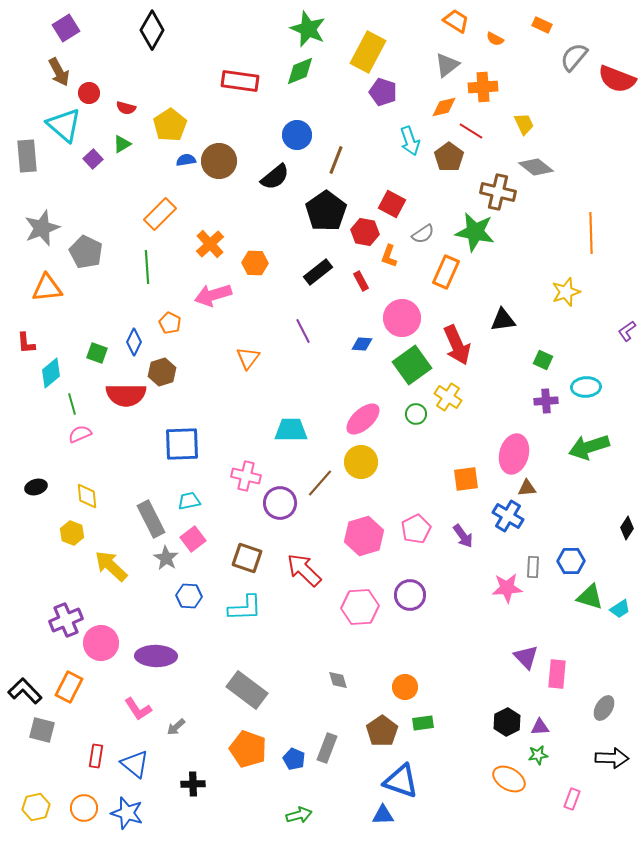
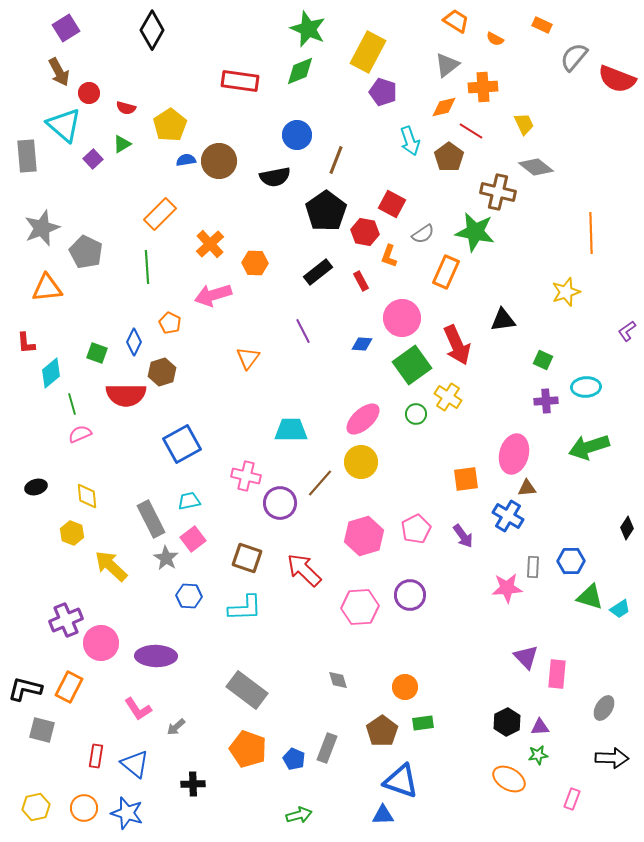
black semicircle at (275, 177): rotated 28 degrees clockwise
blue square at (182, 444): rotated 27 degrees counterclockwise
black L-shape at (25, 691): moved 2 px up; rotated 32 degrees counterclockwise
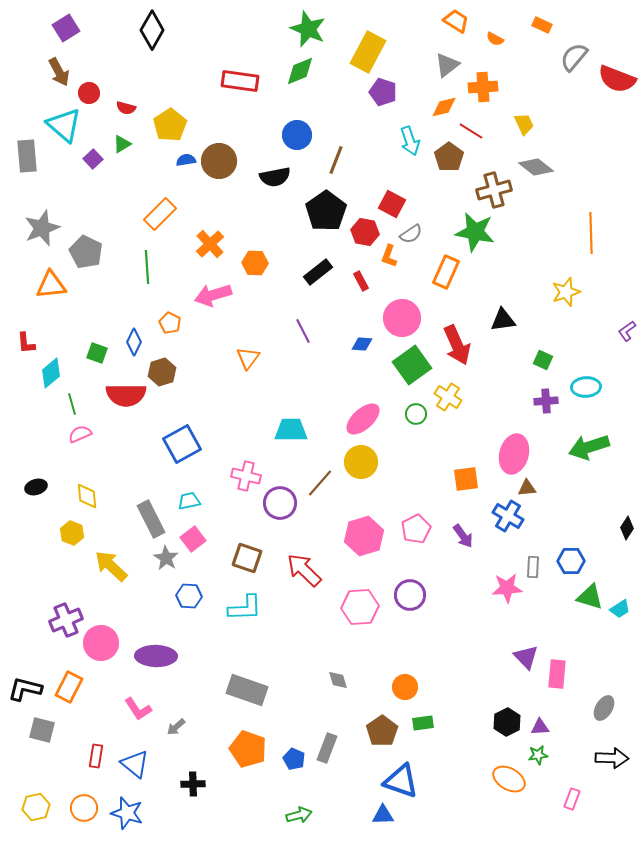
brown cross at (498, 192): moved 4 px left, 2 px up; rotated 28 degrees counterclockwise
gray semicircle at (423, 234): moved 12 px left
orange triangle at (47, 288): moved 4 px right, 3 px up
gray rectangle at (247, 690): rotated 18 degrees counterclockwise
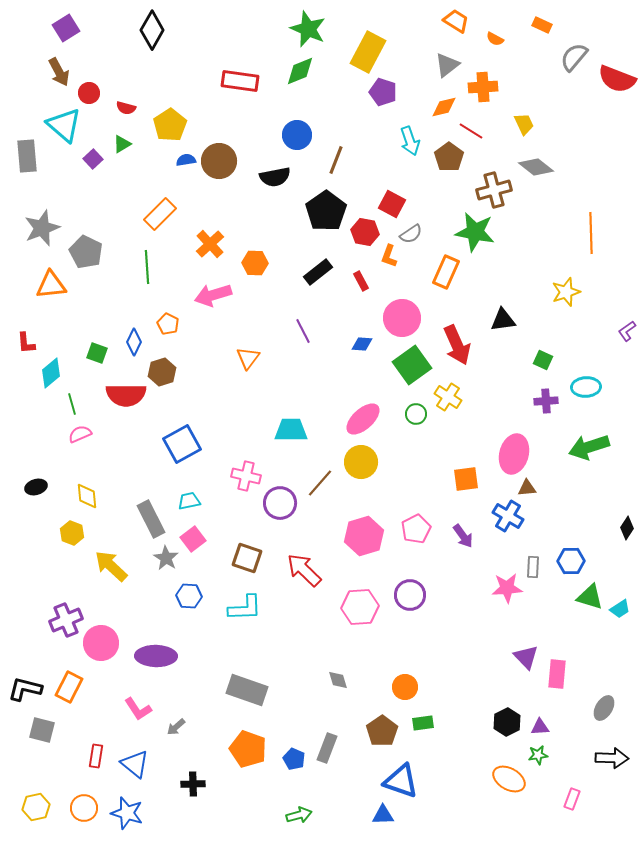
orange pentagon at (170, 323): moved 2 px left, 1 px down
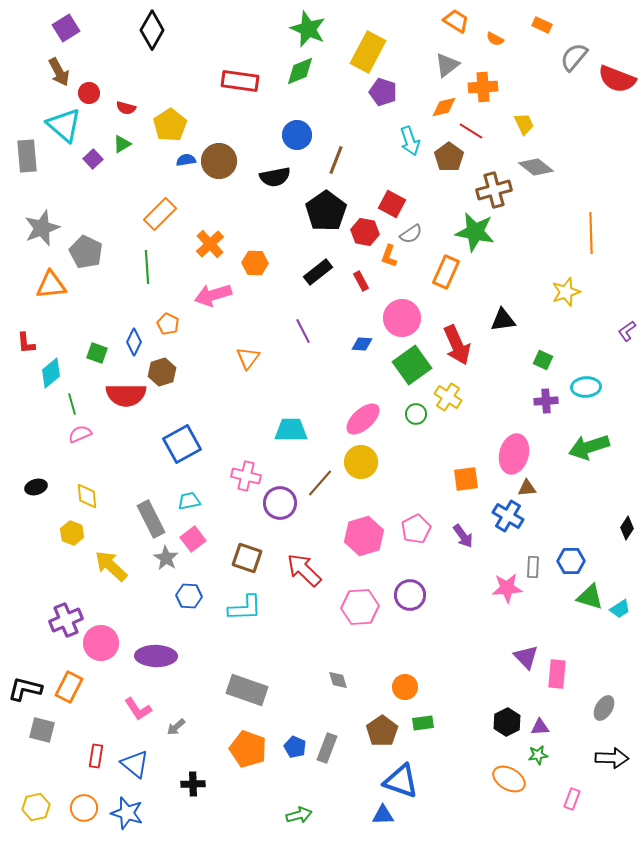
blue pentagon at (294, 759): moved 1 px right, 12 px up
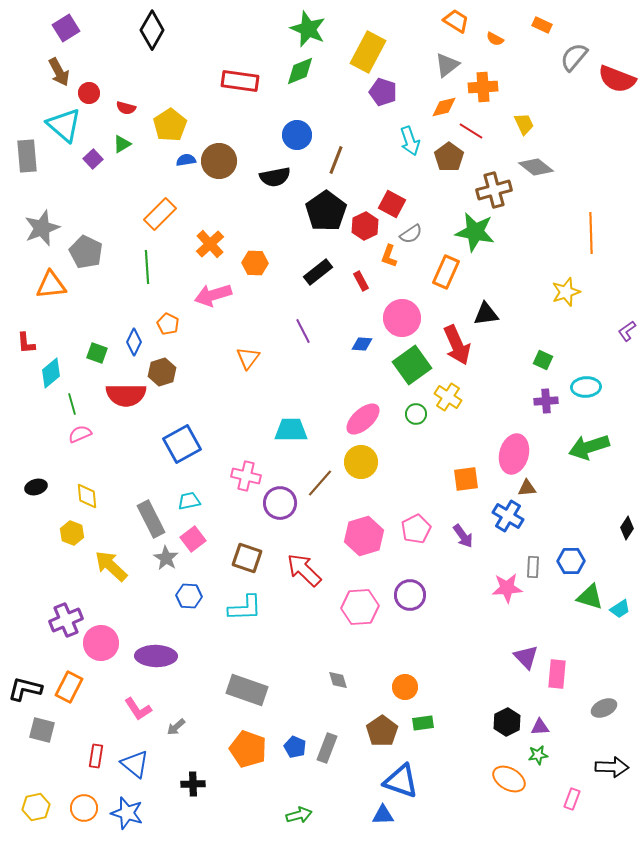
red hexagon at (365, 232): moved 6 px up; rotated 24 degrees clockwise
black triangle at (503, 320): moved 17 px left, 6 px up
gray ellipse at (604, 708): rotated 35 degrees clockwise
black arrow at (612, 758): moved 9 px down
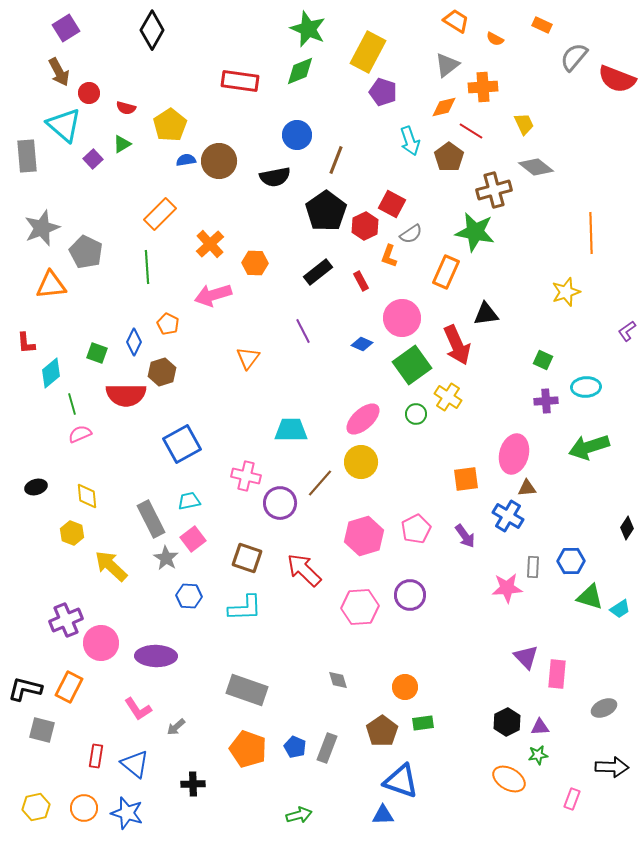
blue diamond at (362, 344): rotated 20 degrees clockwise
purple arrow at (463, 536): moved 2 px right
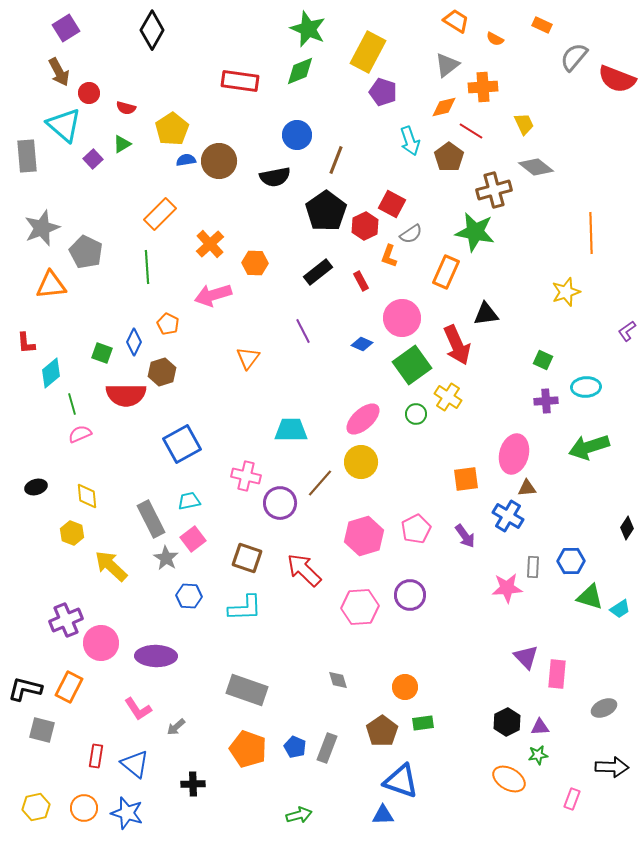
yellow pentagon at (170, 125): moved 2 px right, 4 px down
green square at (97, 353): moved 5 px right
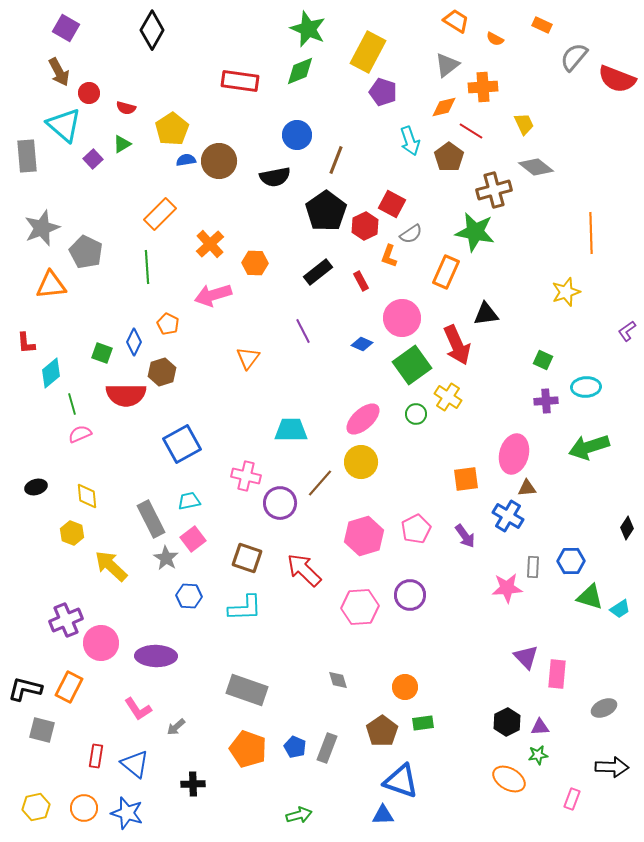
purple square at (66, 28): rotated 28 degrees counterclockwise
